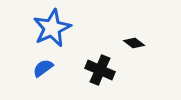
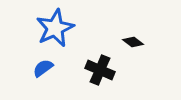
blue star: moved 3 px right
black diamond: moved 1 px left, 1 px up
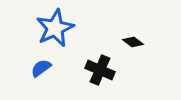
blue semicircle: moved 2 px left
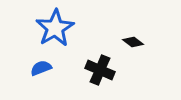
blue star: rotated 6 degrees counterclockwise
blue semicircle: rotated 15 degrees clockwise
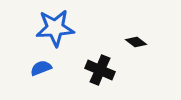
blue star: rotated 27 degrees clockwise
black diamond: moved 3 px right
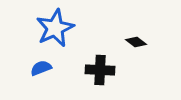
blue star: rotated 21 degrees counterclockwise
black cross: rotated 20 degrees counterclockwise
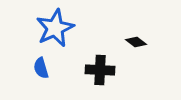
blue semicircle: rotated 85 degrees counterclockwise
